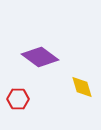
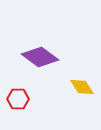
yellow diamond: rotated 15 degrees counterclockwise
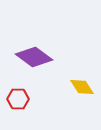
purple diamond: moved 6 px left
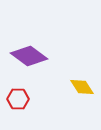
purple diamond: moved 5 px left, 1 px up
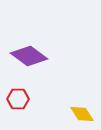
yellow diamond: moved 27 px down
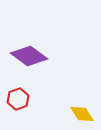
red hexagon: rotated 20 degrees counterclockwise
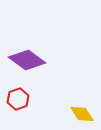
purple diamond: moved 2 px left, 4 px down
